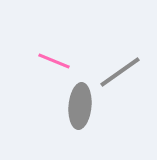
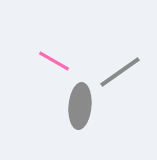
pink line: rotated 8 degrees clockwise
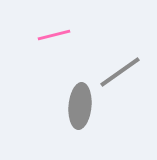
pink line: moved 26 px up; rotated 44 degrees counterclockwise
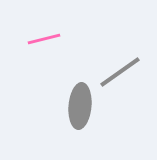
pink line: moved 10 px left, 4 px down
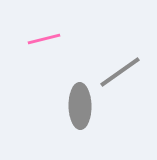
gray ellipse: rotated 6 degrees counterclockwise
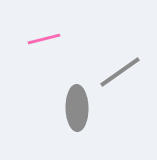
gray ellipse: moved 3 px left, 2 px down
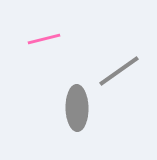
gray line: moved 1 px left, 1 px up
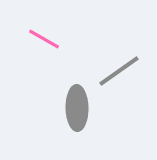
pink line: rotated 44 degrees clockwise
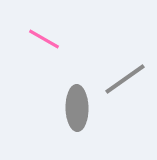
gray line: moved 6 px right, 8 px down
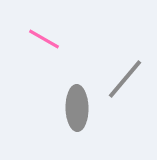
gray line: rotated 15 degrees counterclockwise
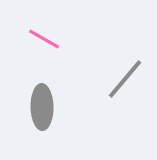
gray ellipse: moved 35 px left, 1 px up
